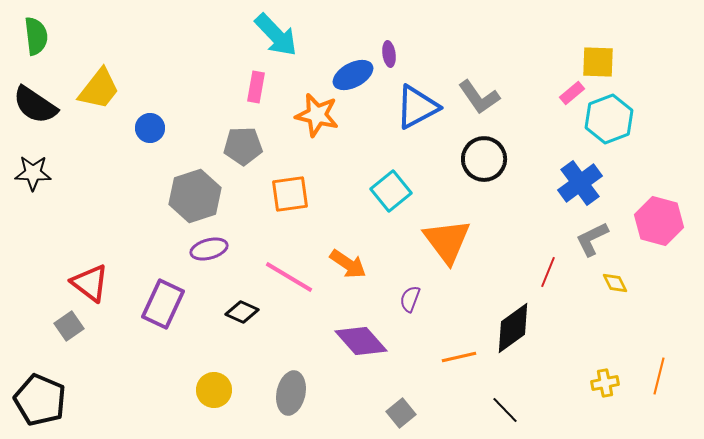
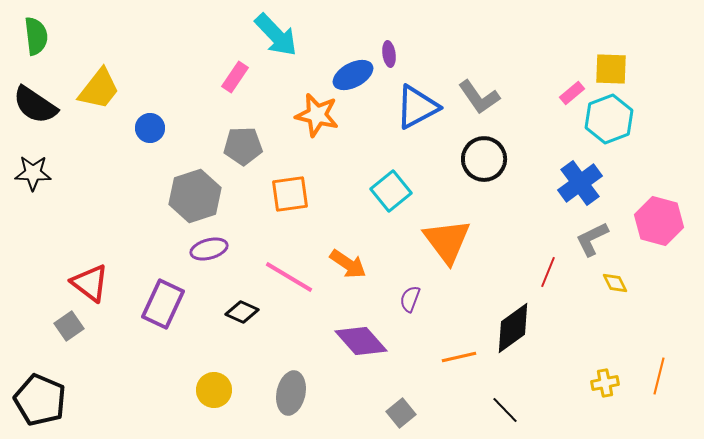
yellow square at (598, 62): moved 13 px right, 7 px down
pink rectangle at (256, 87): moved 21 px left, 10 px up; rotated 24 degrees clockwise
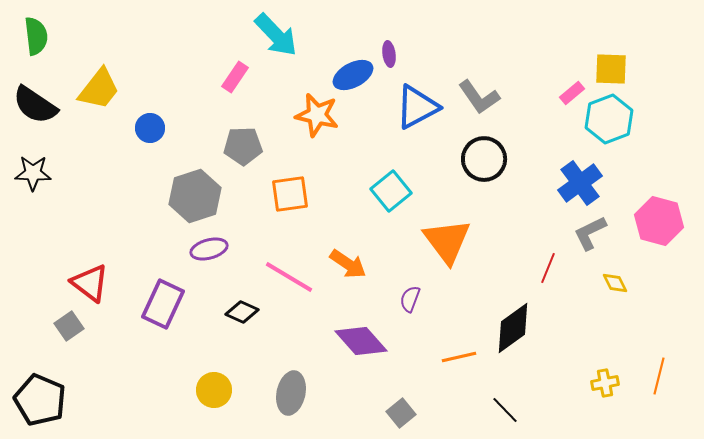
gray L-shape at (592, 239): moved 2 px left, 6 px up
red line at (548, 272): moved 4 px up
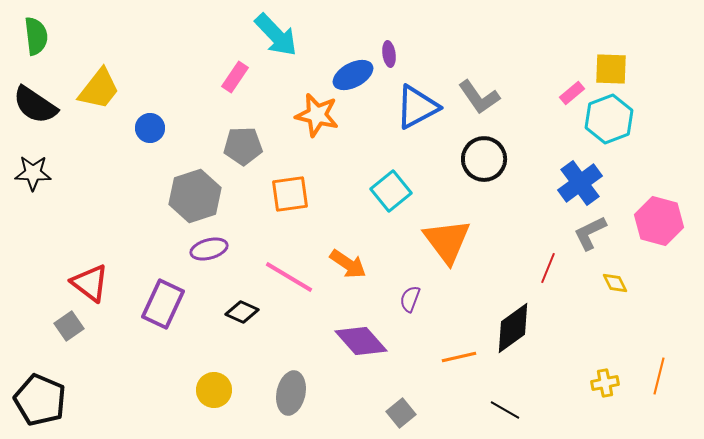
black line at (505, 410): rotated 16 degrees counterclockwise
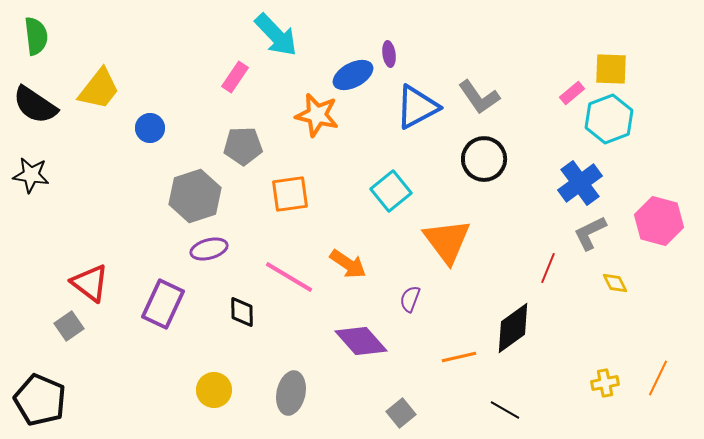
black star at (33, 173): moved 2 px left, 2 px down; rotated 6 degrees clockwise
black diamond at (242, 312): rotated 64 degrees clockwise
orange line at (659, 376): moved 1 px left, 2 px down; rotated 12 degrees clockwise
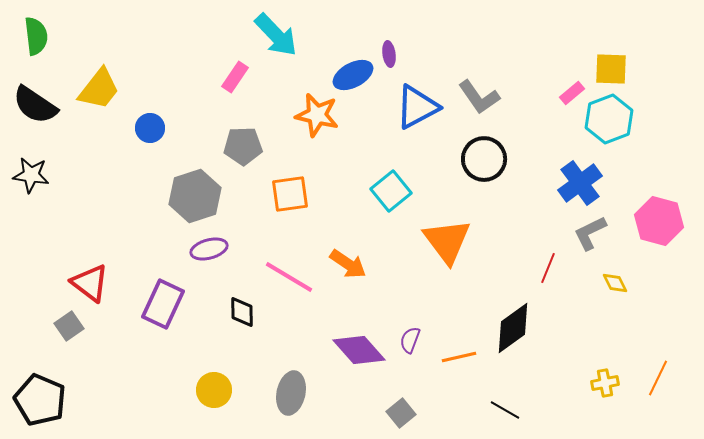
purple semicircle at (410, 299): moved 41 px down
purple diamond at (361, 341): moved 2 px left, 9 px down
